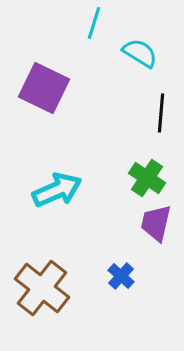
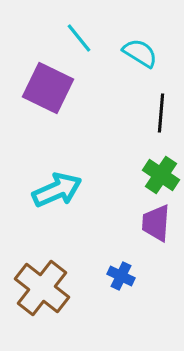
cyan line: moved 15 px left, 15 px down; rotated 56 degrees counterclockwise
purple square: moved 4 px right
green cross: moved 14 px right, 3 px up
purple trapezoid: rotated 9 degrees counterclockwise
blue cross: rotated 16 degrees counterclockwise
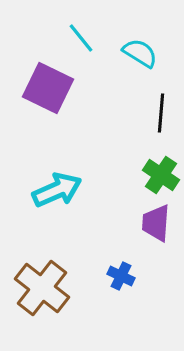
cyan line: moved 2 px right
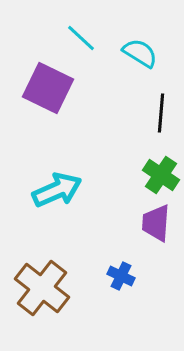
cyan line: rotated 8 degrees counterclockwise
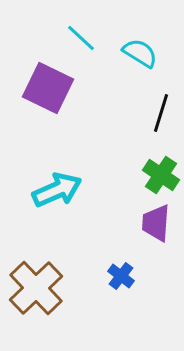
black line: rotated 12 degrees clockwise
blue cross: rotated 12 degrees clockwise
brown cross: moved 6 px left; rotated 8 degrees clockwise
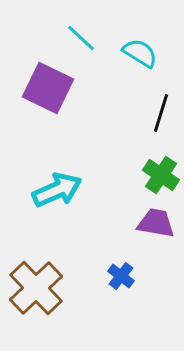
purple trapezoid: rotated 96 degrees clockwise
